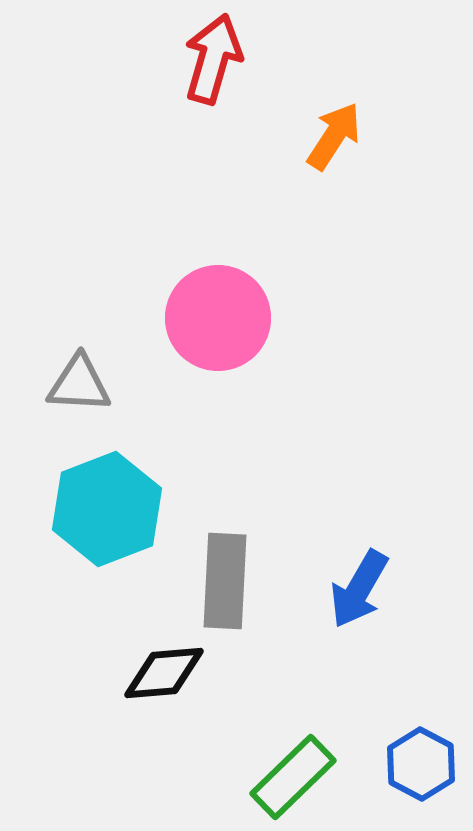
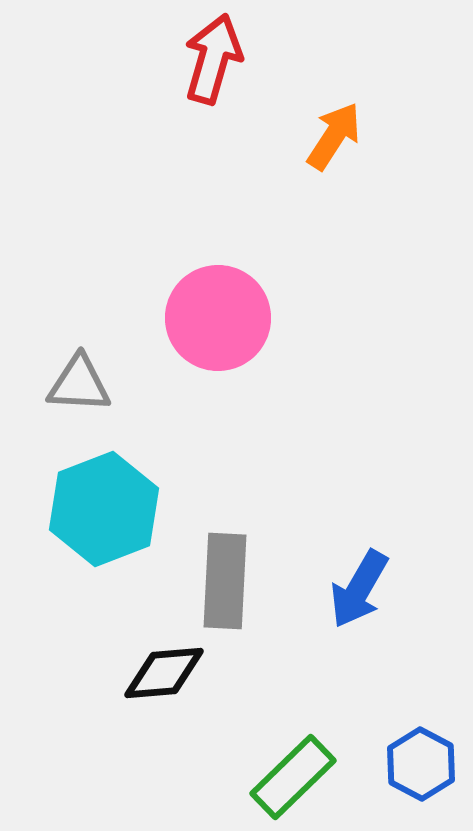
cyan hexagon: moved 3 px left
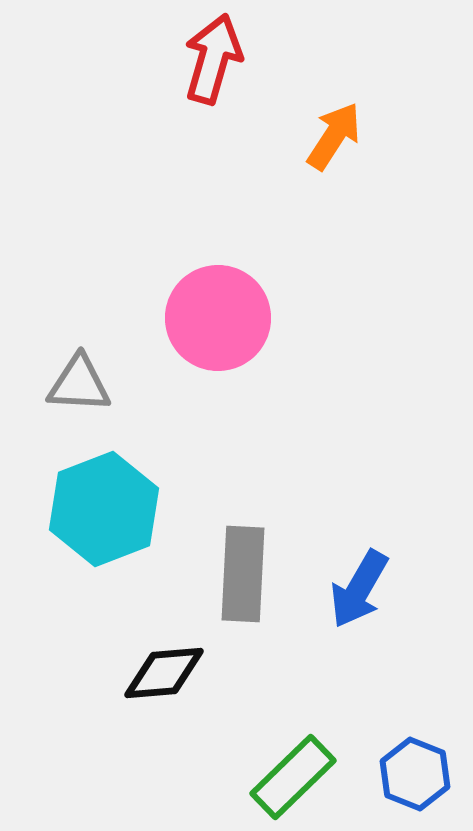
gray rectangle: moved 18 px right, 7 px up
blue hexagon: moved 6 px left, 10 px down; rotated 6 degrees counterclockwise
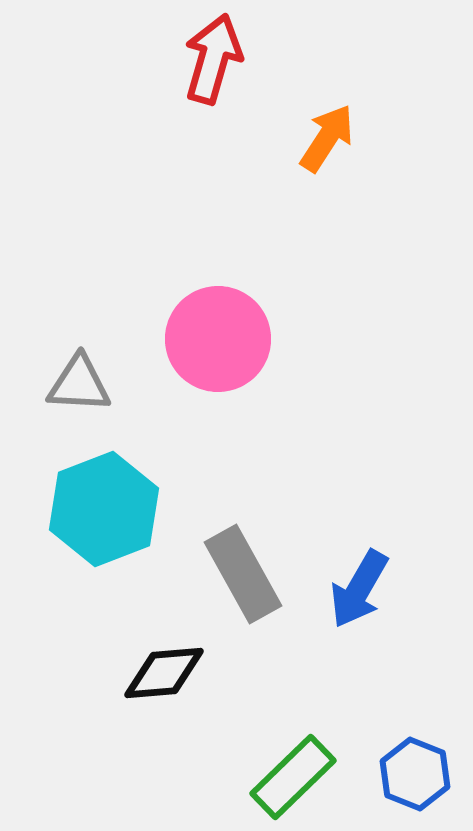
orange arrow: moved 7 px left, 2 px down
pink circle: moved 21 px down
gray rectangle: rotated 32 degrees counterclockwise
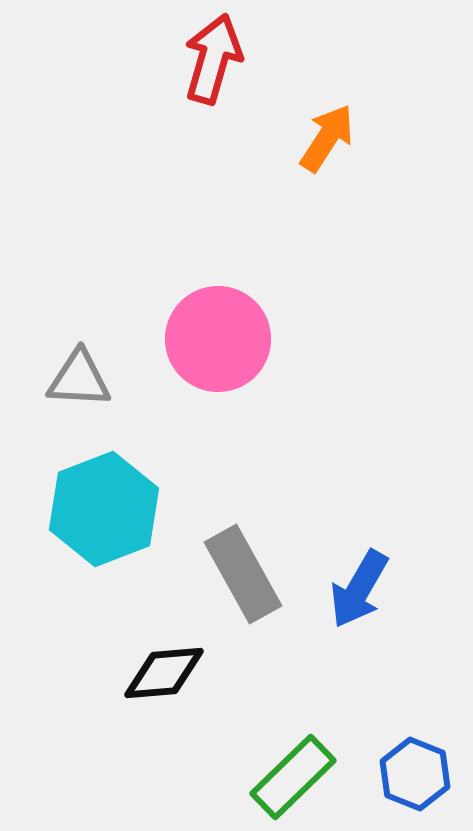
gray triangle: moved 5 px up
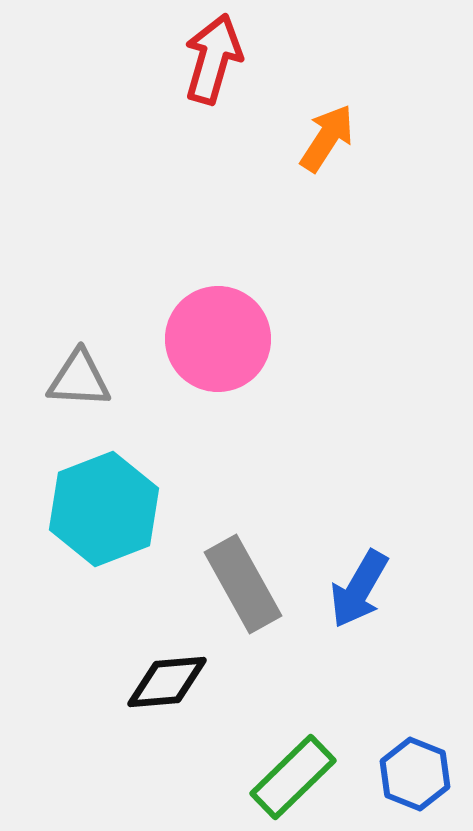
gray rectangle: moved 10 px down
black diamond: moved 3 px right, 9 px down
